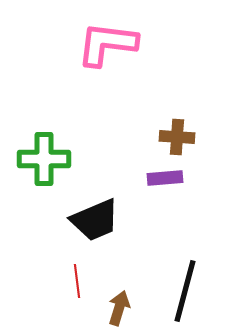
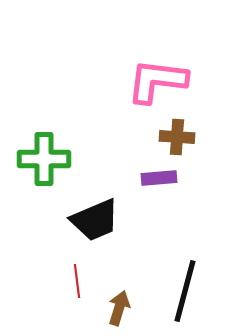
pink L-shape: moved 50 px right, 37 px down
purple rectangle: moved 6 px left
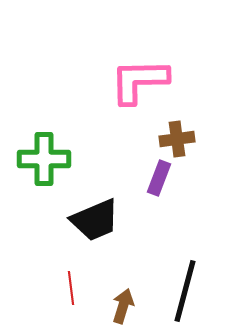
pink L-shape: moved 18 px left; rotated 8 degrees counterclockwise
brown cross: moved 2 px down; rotated 12 degrees counterclockwise
purple rectangle: rotated 64 degrees counterclockwise
red line: moved 6 px left, 7 px down
brown arrow: moved 4 px right, 2 px up
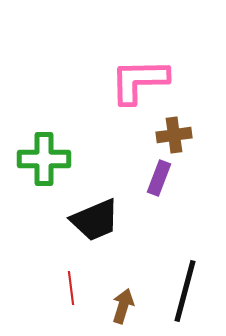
brown cross: moved 3 px left, 4 px up
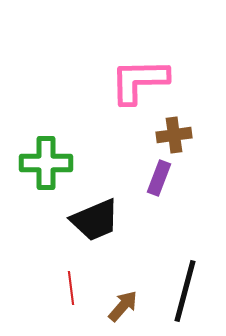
green cross: moved 2 px right, 4 px down
brown arrow: rotated 24 degrees clockwise
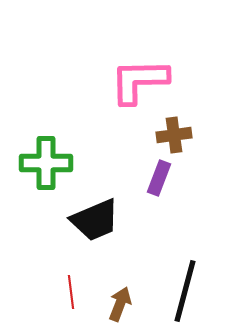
red line: moved 4 px down
brown arrow: moved 3 px left, 2 px up; rotated 20 degrees counterclockwise
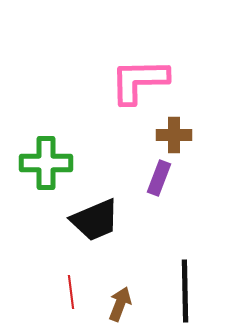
brown cross: rotated 8 degrees clockwise
black line: rotated 16 degrees counterclockwise
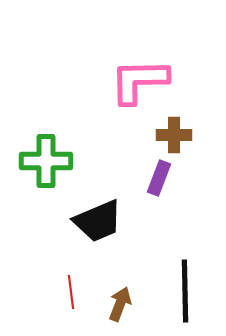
green cross: moved 2 px up
black trapezoid: moved 3 px right, 1 px down
